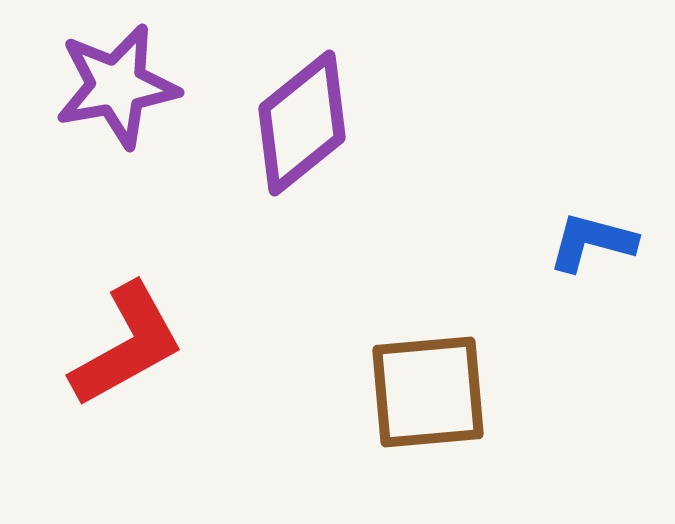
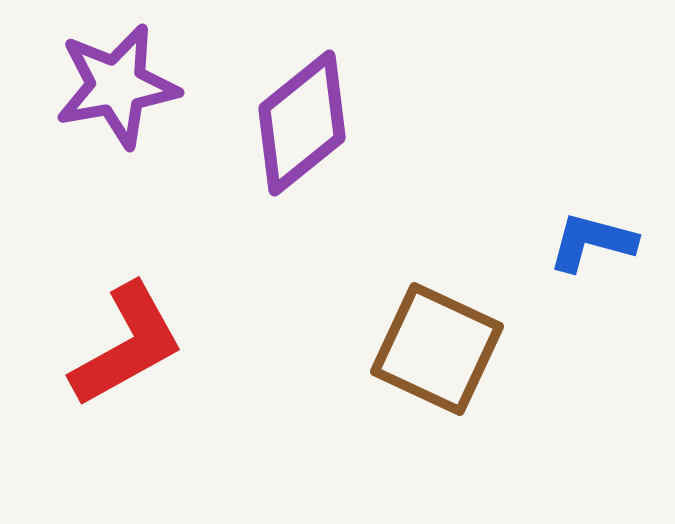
brown square: moved 9 px right, 43 px up; rotated 30 degrees clockwise
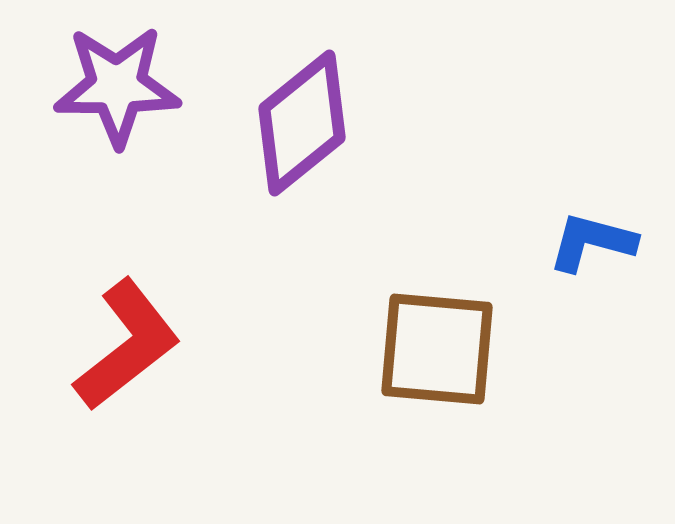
purple star: rotated 10 degrees clockwise
red L-shape: rotated 9 degrees counterclockwise
brown square: rotated 20 degrees counterclockwise
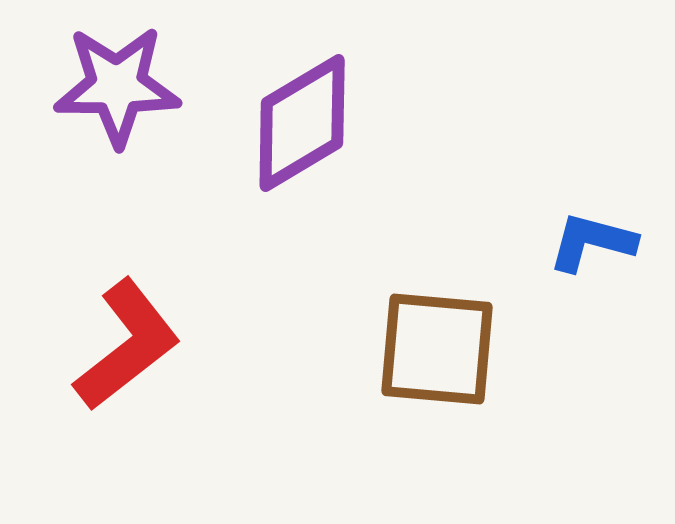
purple diamond: rotated 8 degrees clockwise
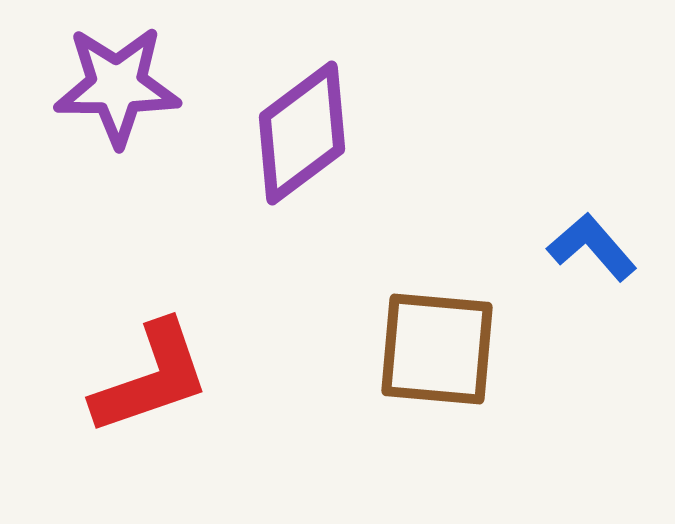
purple diamond: moved 10 px down; rotated 6 degrees counterclockwise
blue L-shape: moved 5 px down; rotated 34 degrees clockwise
red L-shape: moved 24 px right, 33 px down; rotated 19 degrees clockwise
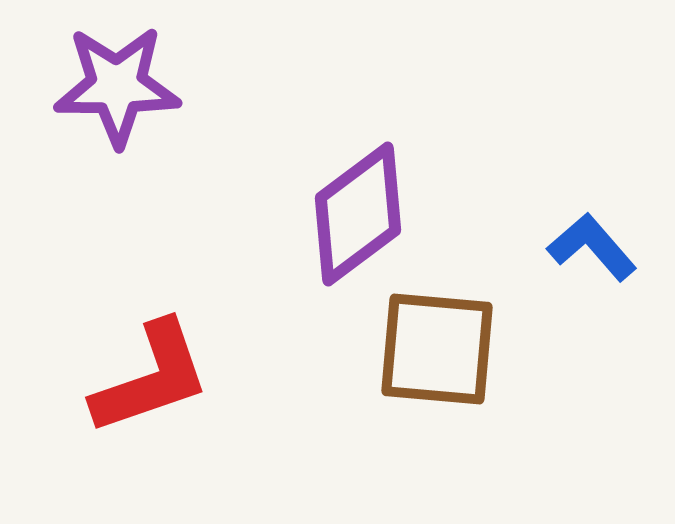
purple diamond: moved 56 px right, 81 px down
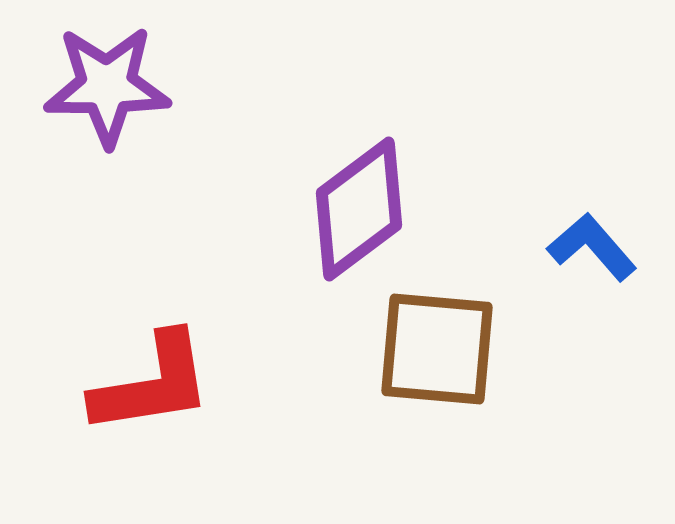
purple star: moved 10 px left
purple diamond: moved 1 px right, 5 px up
red L-shape: moved 1 px right, 6 px down; rotated 10 degrees clockwise
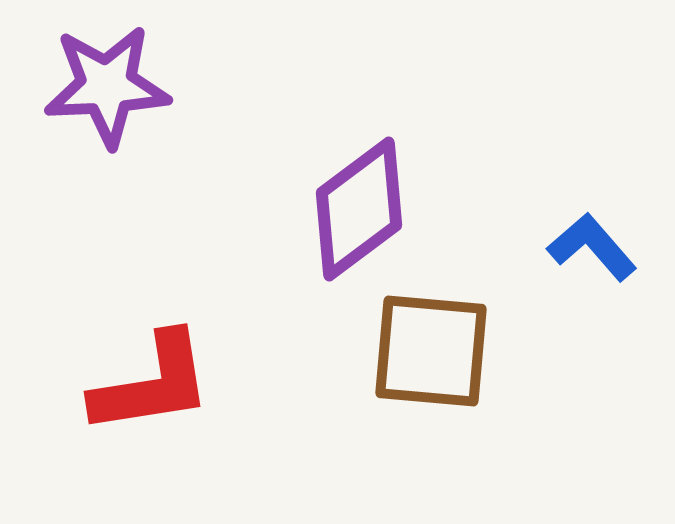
purple star: rotated 3 degrees counterclockwise
brown square: moved 6 px left, 2 px down
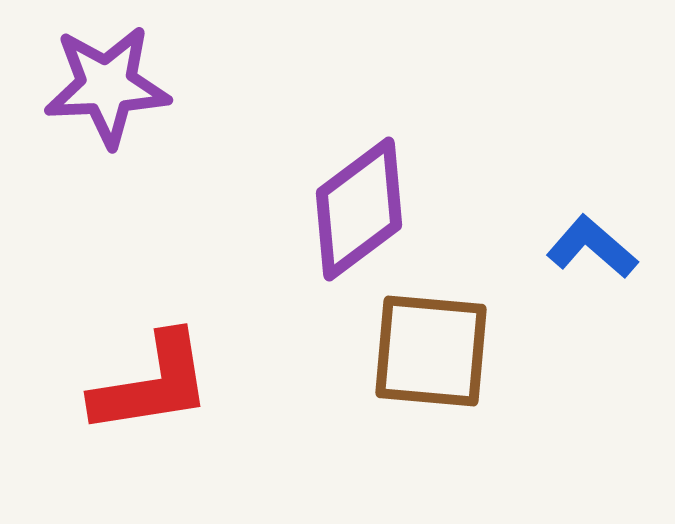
blue L-shape: rotated 8 degrees counterclockwise
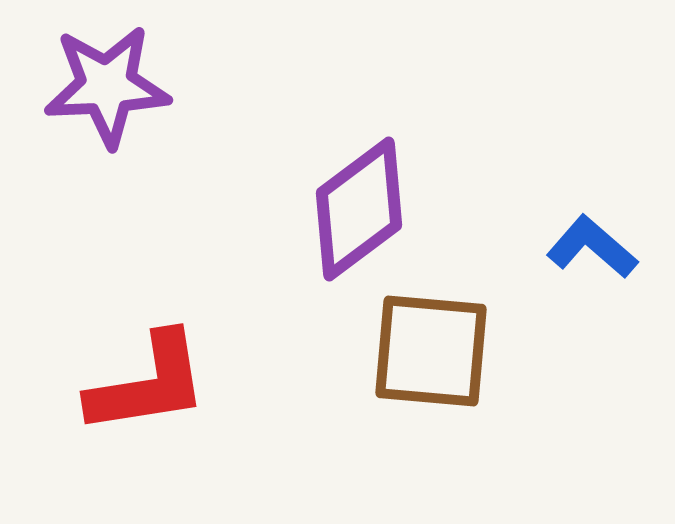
red L-shape: moved 4 px left
